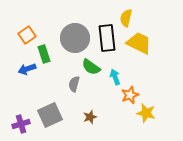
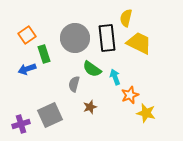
green semicircle: moved 1 px right, 2 px down
brown star: moved 10 px up
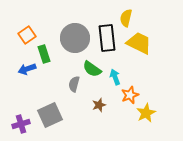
brown star: moved 9 px right, 2 px up
yellow star: rotated 30 degrees clockwise
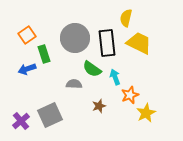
black rectangle: moved 5 px down
gray semicircle: rotated 77 degrees clockwise
brown star: moved 1 px down
purple cross: moved 3 px up; rotated 24 degrees counterclockwise
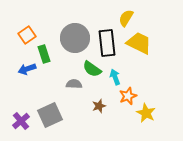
yellow semicircle: rotated 18 degrees clockwise
orange star: moved 2 px left, 1 px down
yellow star: rotated 18 degrees counterclockwise
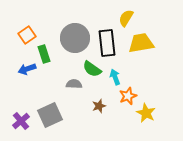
yellow trapezoid: moved 2 px right; rotated 36 degrees counterclockwise
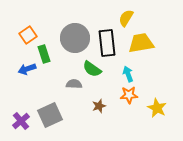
orange square: moved 1 px right
cyan arrow: moved 13 px right, 3 px up
orange star: moved 1 px right, 1 px up; rotated 18 degrees clockwise
yellow star: moved 11 px right, 5 px up
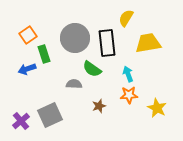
yellow trapezoid: moved 7 px right
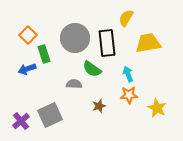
orange square: rotated 12 degrees counterclockwise
